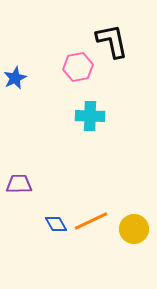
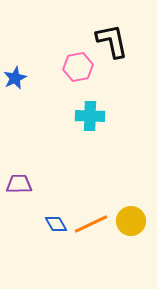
orange line: moved 3 px down
yellow circle: moved 3 px left, 8 px up
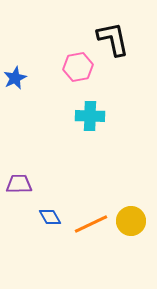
black L-shape: moved 1 px right, 2 px up
blue diamond: moved 6 px left, 7 px up
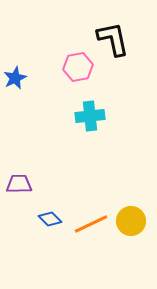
cyan cross: rotated 8 degrees counterclockwise
blue diamond: moved 2 px down; rotated 15 degrees counterclockwise
